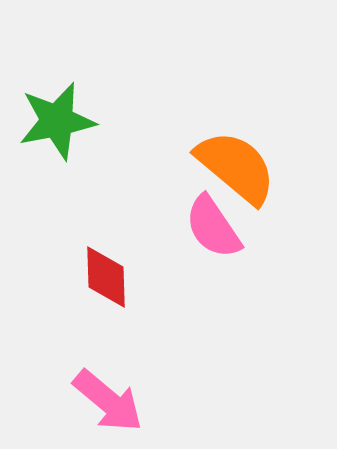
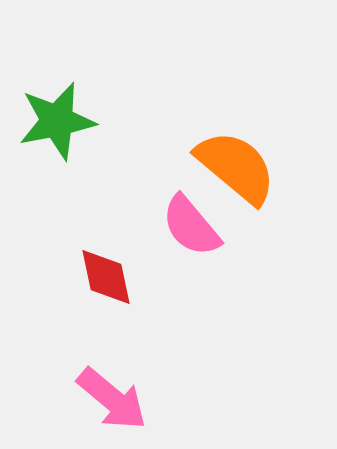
pink semicircle: moved 22 px left, 1 px up; rotated 6 degrees counterclockwise
red diamond: rotated 10 degrees counterclockwise
pink arrow: moved 4 px right, 2 px up
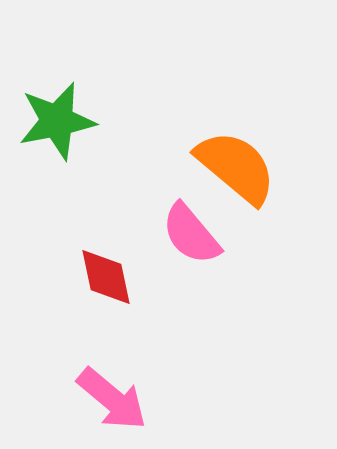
pink semicircle: moved 8 px down
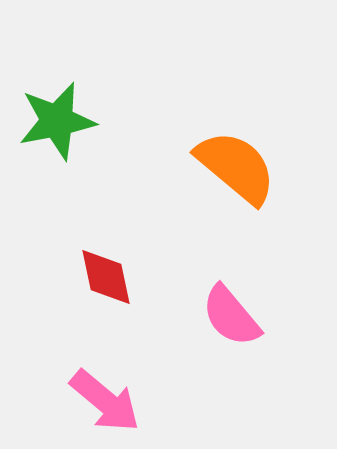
pink semicircle: moved 40 px right, 82 px down
pink arrow: moved 7 px left, 2 px down
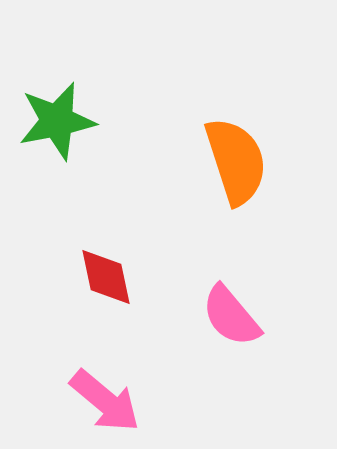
orange semicircle: moved 6 px up; rotated 32 degrees clockwise
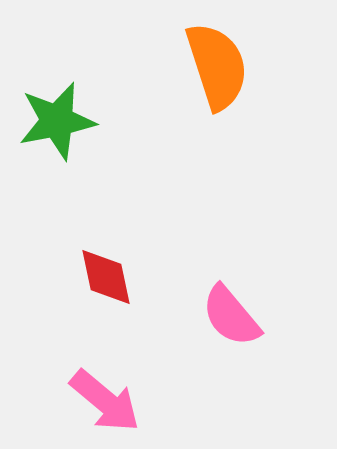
orange semicircle: moved 19 px left, 95 px up
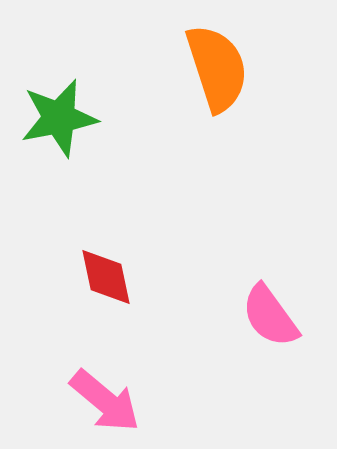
orange semicircle: moved 2 px down
green star: moved 2 px right, 3 px up
pink semicircle: moved 39 px right; rotated 4 degrees clockwise
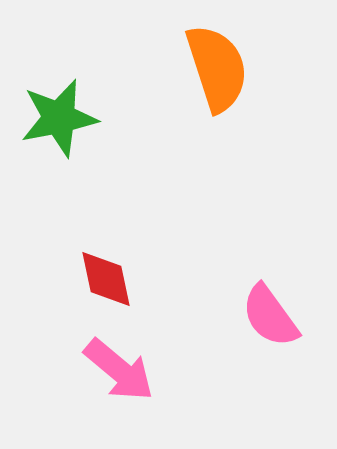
red diamond: moved 2 px down
pink arrow: moved 14 px right, 31 px up
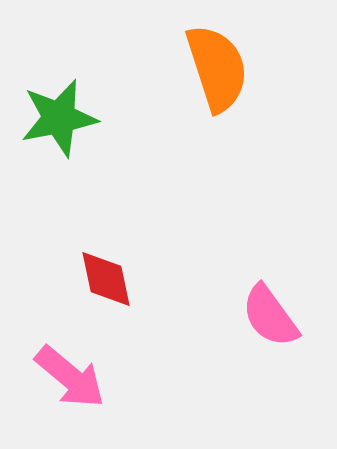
pink arrow: moved 49 px left, 7 px down
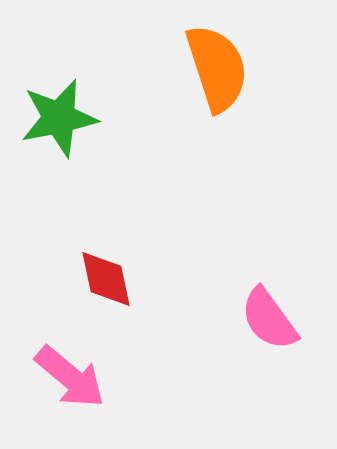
pink semicircle: moved 1 px left, 3 px down
